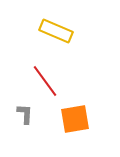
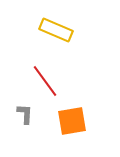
yellow rectangle: moved 1 px up
orange square: moved 3 px left, 2 px down
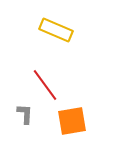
red line: moved 4 px down
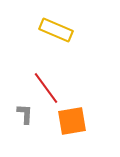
red line: moved 1 px right, 3 px down
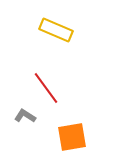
gray L-shape: moved 2 px down; rotated 60 degrees counterclockwise
orange square: moved 16 px down
